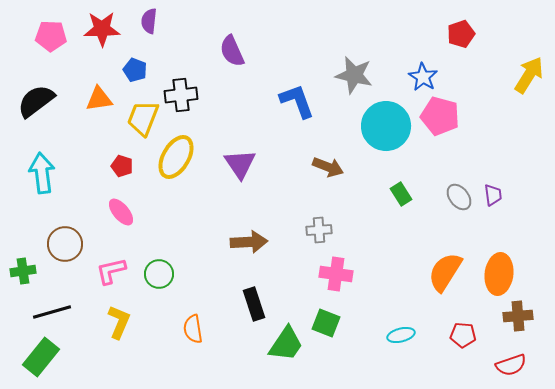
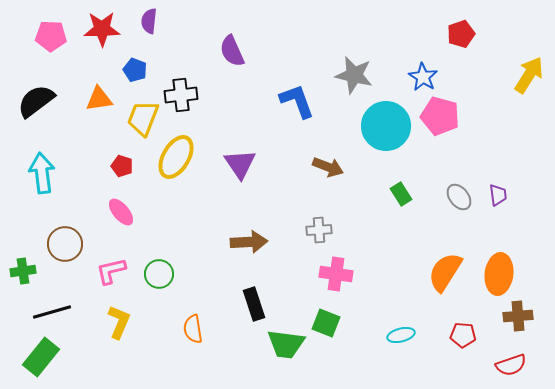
purple trapezoid at (493, 195): moved 5 px right
green trapezoid at (286, 344): rotated 63 degrees clockwise
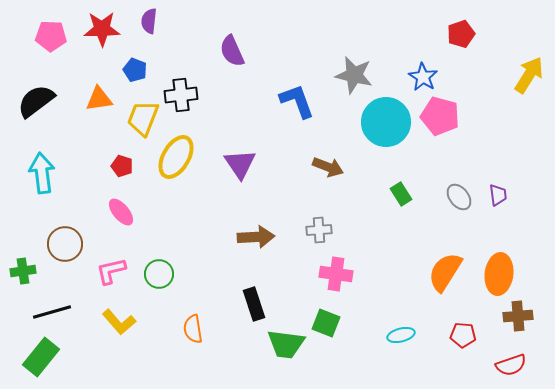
cyan circle at (386, 126): moved 4 px up
brown arrow at (249, 242): moved 7 px right, 5 px up
yellow L-shape at (119, 322): rotated 116 degrees clockwise
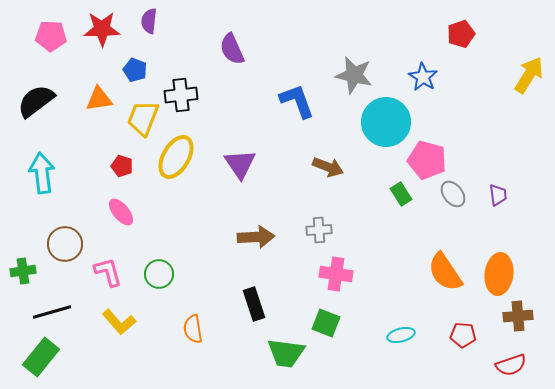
purple semicircle at (232, 51): moved 2 px up
pink pentagon at (440, 116): moved 13 px left, 44 px down
gray ellipse at (459, 197): moved 6 px left, 3 px up
pink L-shape at (111, 271): moved 3 px left, 1 px down; rotated 88 degrees clockwise
orange semicircle at (445, 272): rotated 66 degrees counterclockwise
green trapezoid at (286, 344): moved 9 px down
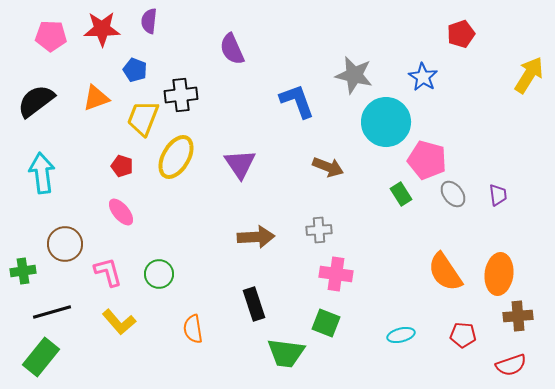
orange triangle at (99, 99): moved 3 px left, 1 px up; rotated 12 degrees counterclockwise
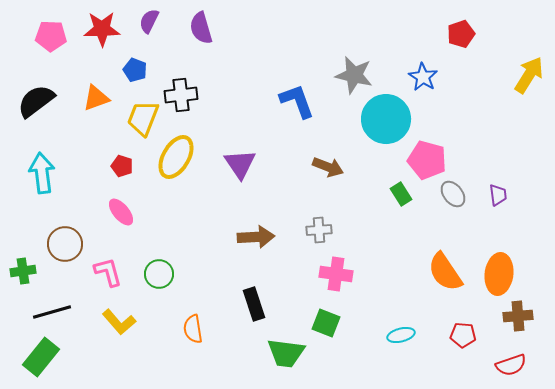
purple semicircle at (149, 21): rotated 20 degrees clockwise
purple semicircle at (232, 49): moved 31 px left, 21 px up; rotated 8 degrees clockwise
cyan circle at (386, 122): moved 3 px up
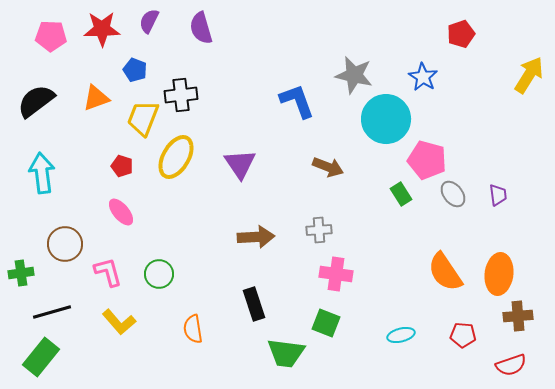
green cross at (23, 271): moved 2 px left, 2 px down
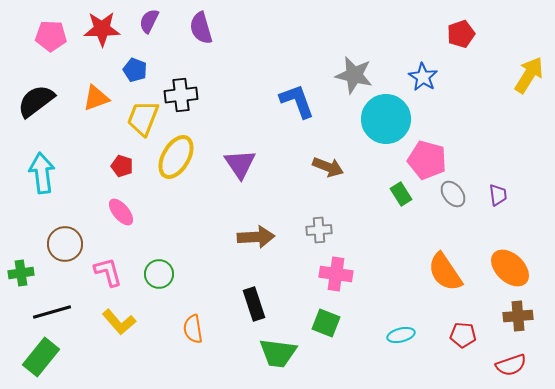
orange ellipse at (499, 274): moved 11 px right, 6 px up; rotated 54 degrees counterclockwise
green trapezoid at (286, 353): moved 8 px left
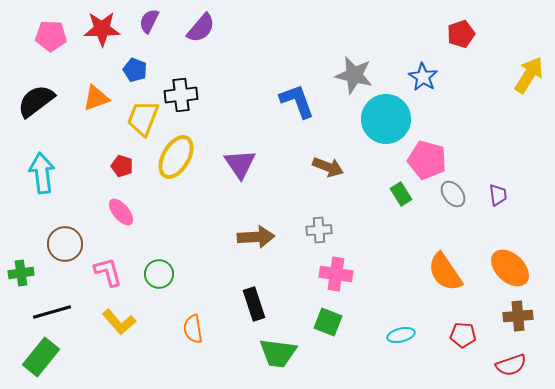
purple semicircle at (201, 28): rotated 124 degrees counterclockwise
green square at (326, 323): moved 2 px right, 1 px up
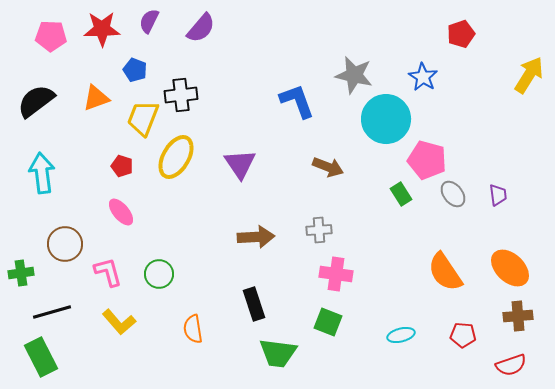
green rectangle at (41, 357): rotated 66 degrees counterclockwise
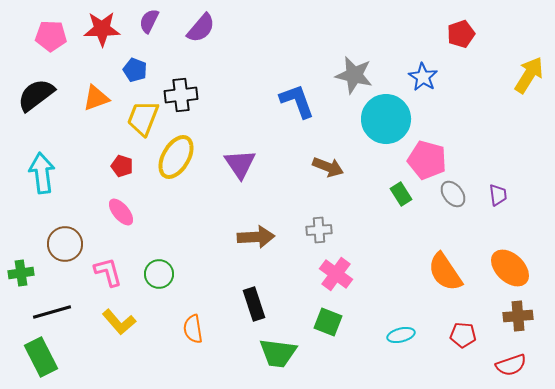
black semicircle at (36, 101): moved 6 px up
pink cross at (336, 274): rotated 28 degrees clockwise
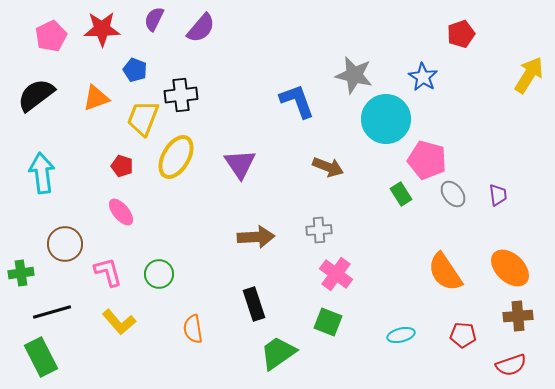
purple semicircle at (149, 21): moved 5 px right, 2 px up
pink pentagon at (51, 36): rotated 28 degrees counterclockwise
green trapezoid at (278, 353): rotated 138 degrees clockwise
